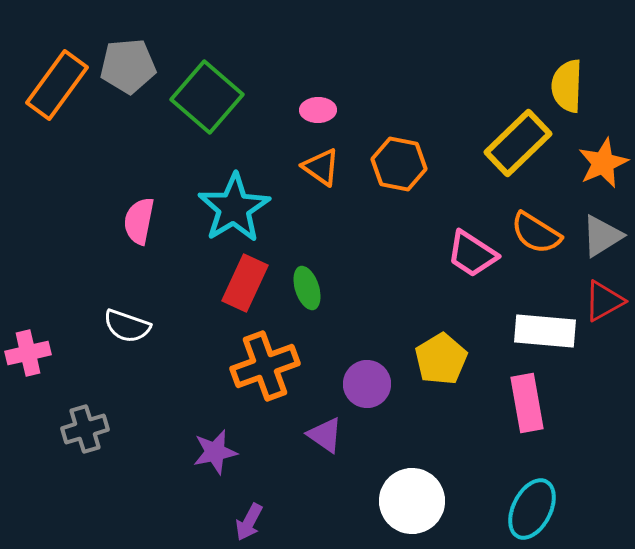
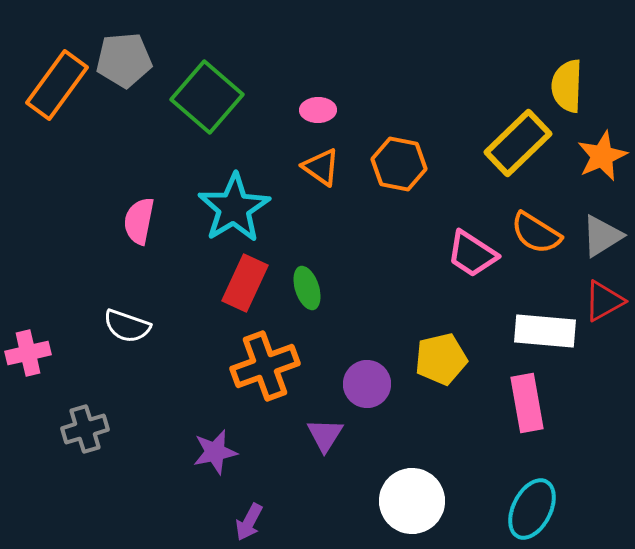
gray pentagon: moved 4 px left, 6 px up
orange star: moved 1 px left, 7 px up
yellow pentagon: rotated 18 degrees clockwise
purple triangle: rotated 27 degrees clockwise
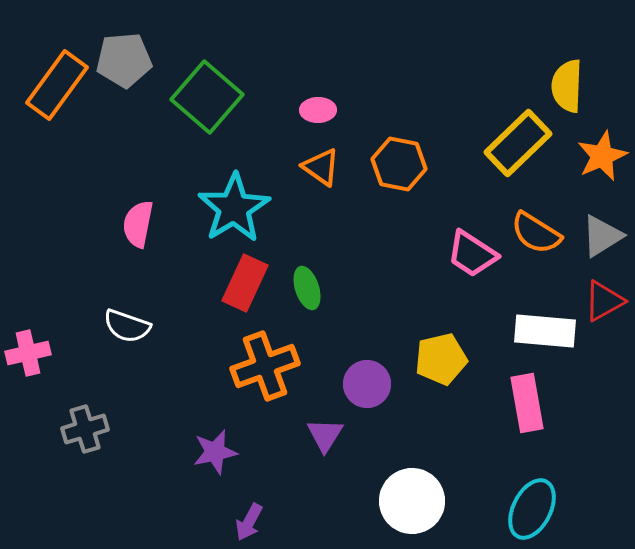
pink semicircle: moved 1 px left, 3 px down
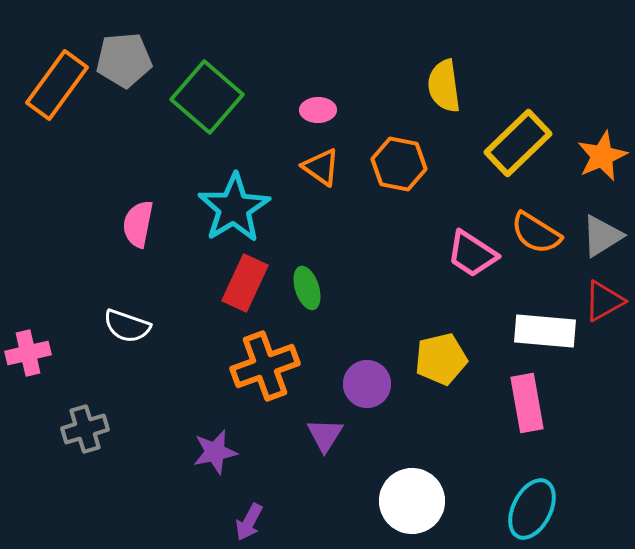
yellow semicircle: moved 123 px left; rotated 10 degrees counterclockwise
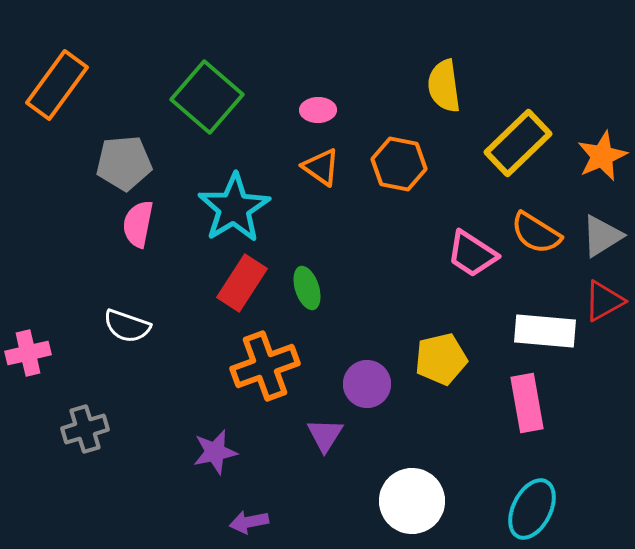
gray pentagon: moved 103 px down
red rectangle: moved 3 px left; rotated 8 degrees clockwise
purple arrow: rotated 51 degrees clockwise
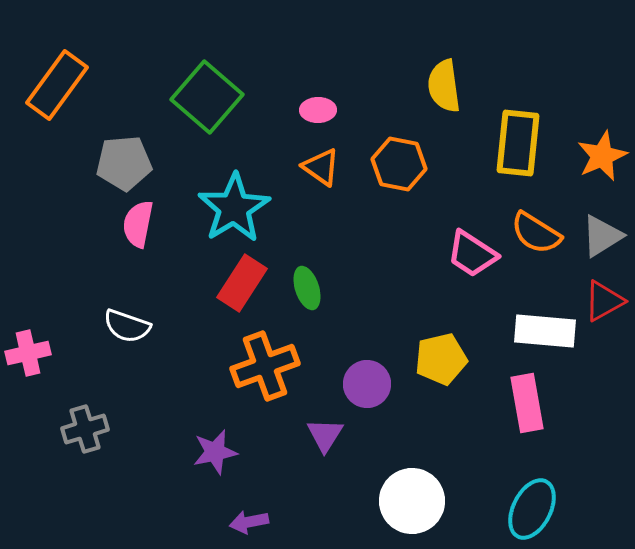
yellow rectangle: rotated 40 degrees counterclockwise
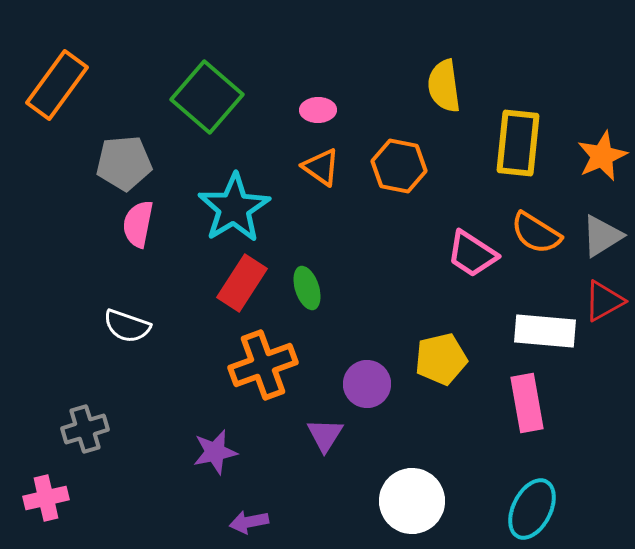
orange hexagon: moved 2 px down
pink cross: moved 18 px right, 145 px down
orange cross: moved 2 px left, 1 px up
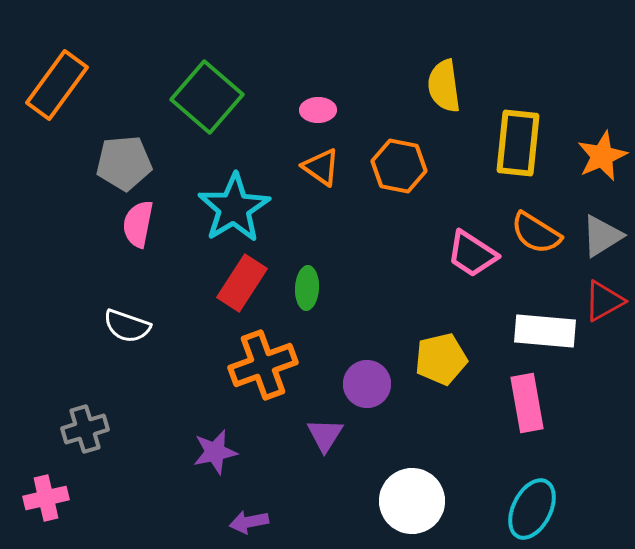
green ellipse: rotated 21 degrees clockwise
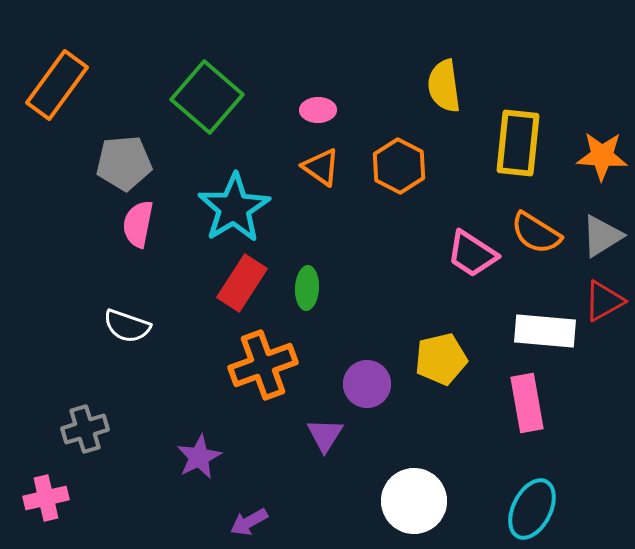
orange star: rotated 27 degrees clockwise
orange hexagon: rotated 16 degrees clockwise
purple star: moved 16 px left, 5 px down; rotated 15 degrees counterclockwise
white circle: moved 2 px right
purple arrow: rotated 18 degrees counterclockwise
